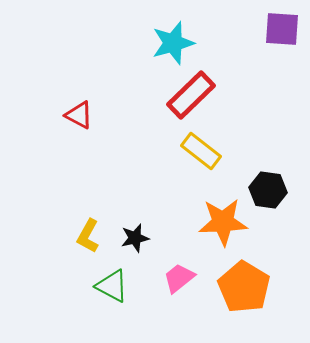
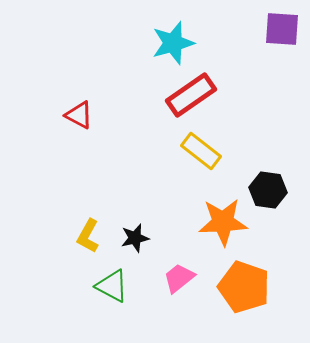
red rectangle: rotated 9 degrees clockwise
orange pentagon: rotated 12 degrees counterclockwise
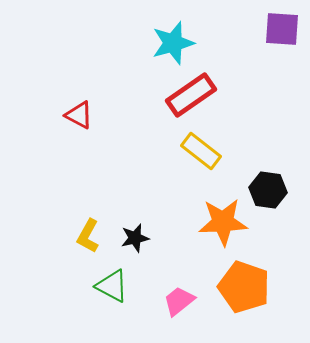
pink trapezoid: moved 23 px down
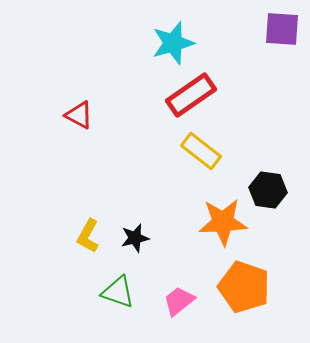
green triangle: moved 6 px right, 6 px down; rotated 9 degrees counterclockwise
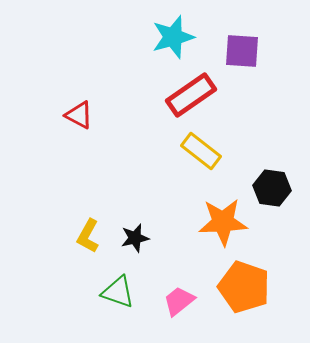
purple square: moved 40 px left, 22 px down
cyan star: moved 6 px up
black hexagon: moved 4 px right, 2 px up
